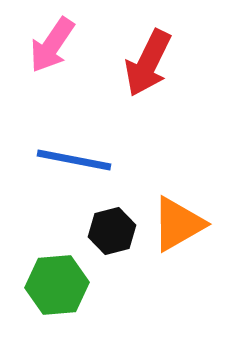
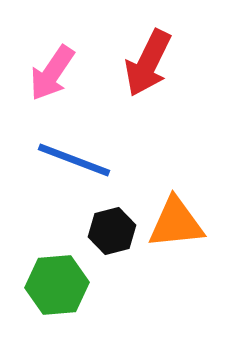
pink arrow: moved 28 px down
blue line: rotated 10 degrees clockwise
orange triangle: moved 2 px left, 1 px up; rotated 24 degrees clockwise
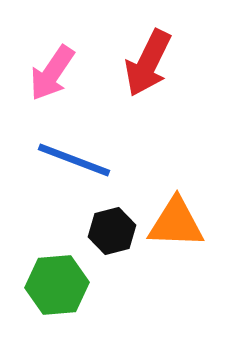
orange triangle: rotated 8 degrees clockwise
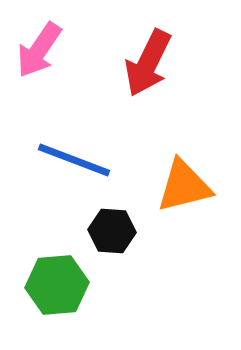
pink arrow: moved 13 px left, 23 px up
orange triangle: moved 8 px right, 37 px up; rotated 16 degrees counterclockwise
black hexagon: rotated 18 degrees clockwise
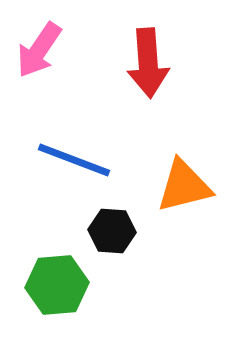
red arrow: rotated 30 degrees counterclockwise
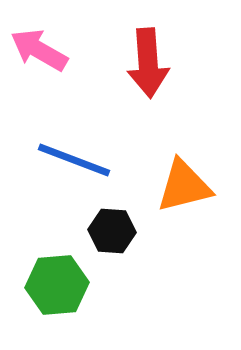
pink arrow: rotated 86 degrees clockwise
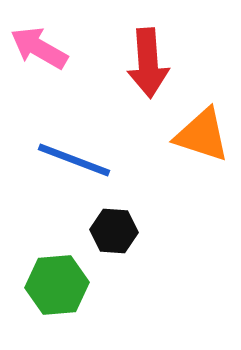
pink arrow: moved 2 px up
orange triangle: moved 18 px right, 51 px up; rotated 32 degrees clockwise
black hexagon: moved 2 px right
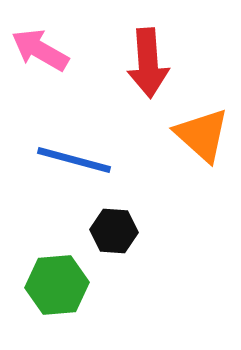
pink arrow: moved 1 px right, 2 px down
orange triangle: rotated 24 degrees clockwise
blue line: rotated 6 degrees counterclockwise
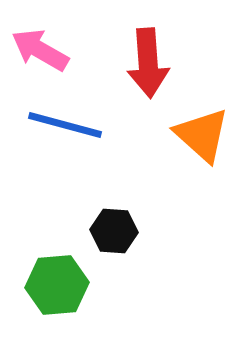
blue line: moved 9 px left, 35 px up
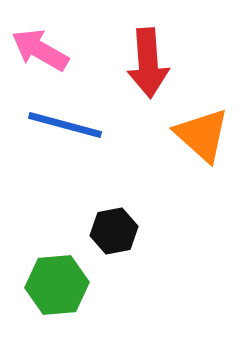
black hexagon: rotated 15 degrees counterclockwise
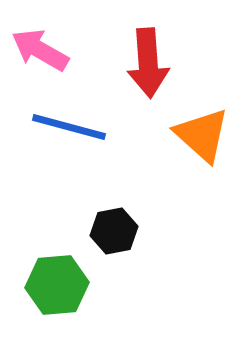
blue line: moved 4 px right, 2 px down
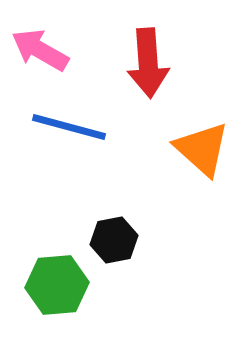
orange triangle: moved 14 px down
black hexagon: moved 9 px down
